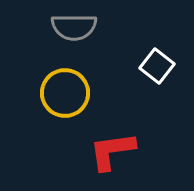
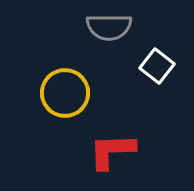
gray semicircle: moved 35 px right
red L-shape: rotated 6 degrees clockwise
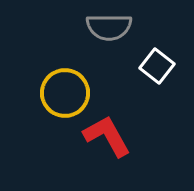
red L-shape: moved 5 px left, 15 px up; rotated 63 degrees clockwise
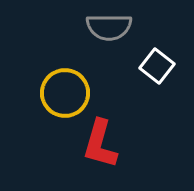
red L-shape: moved 7 px left, 8 px down; rotated 135 degrees counterclockwise
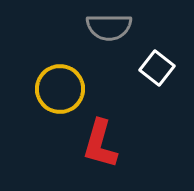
white square: moved 2 px down
yellow circle: moved 5 px left, 4 px up
